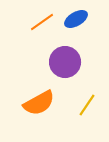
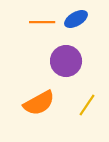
orange line: rotated 35 degrees clockwise
purple circle: moved 1 px right, 1 px up
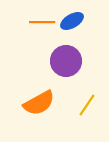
blue ellipse: moved 4 px left, 2 px down
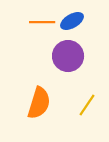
purple circle: moved 2 px right, 5 px up
orange semicircle: rotated 44 degrees counterclockwise
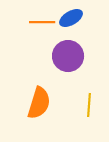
blue ellipse: moved 1 px left, 3 px up
yellow line: moved 2 px right; rotated 30 degrees counterclockwise
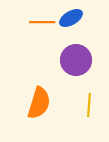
purple circle: moved 8 px right, 4 px down
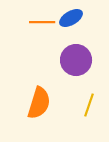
yellow line: rotated 15 degrees clockwise
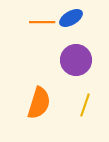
yellow line: moved 4 px left
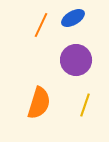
blue ellipse: moved 2 px right
orange line: moved 1 px left, 3 px down; rotated 65 degrees counterclockwise
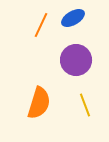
yellow line: rotated 40 degrees counterclockwise
